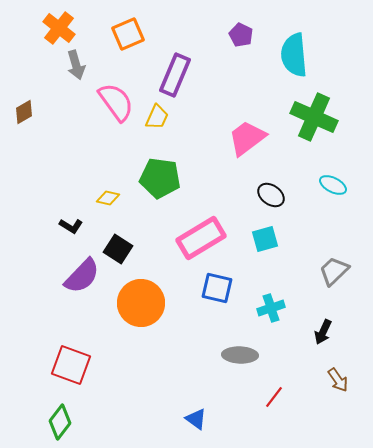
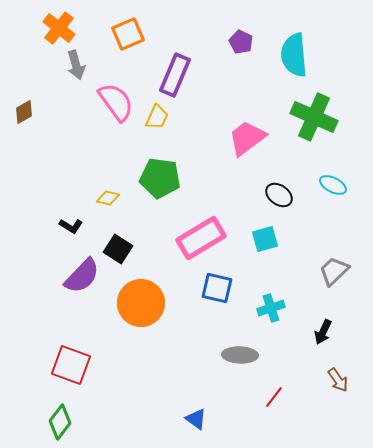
purple pentagon: moved 7 px down
black ellipse: moved 8 px right
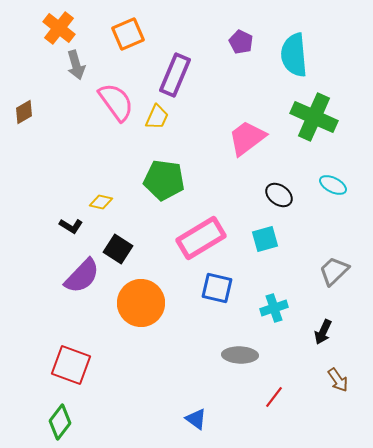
green pentagon: moved 4 px right, 2 px down
yellow diamond: moved 7 px left, 4 px down
cyan cross: moved 3 px right
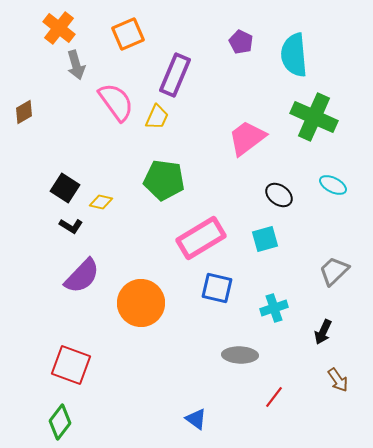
black square: moved 53 px left, 61 px up
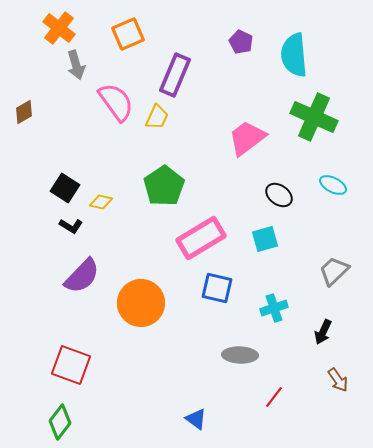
green pentagon: moved 6 px down; rotated 30 degrees clockwise
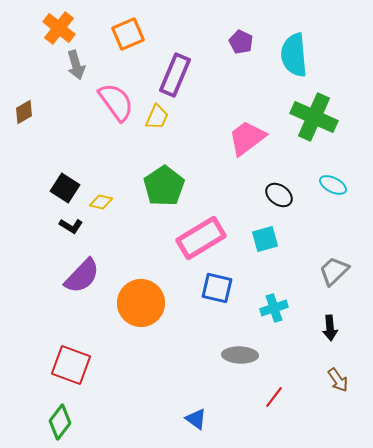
black arrow: moved 7 px right, 4 px up; rotated 30 degrees counterclockwise
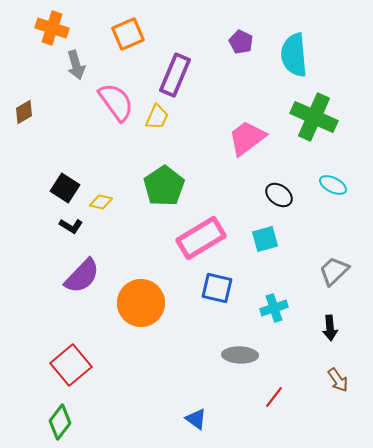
orange cross: moved 7 px left; rotated 20 degrees counterclockwise
red square: rotated 30 degrees clockwise
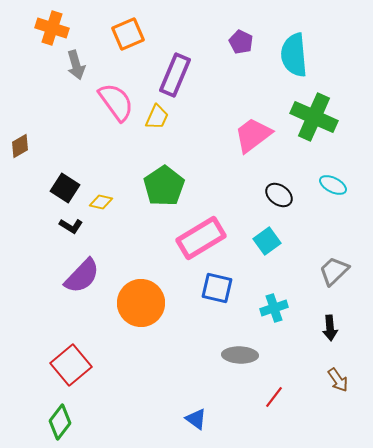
brown diamond: moved 4 px left, 34 px down
pink trapezoid: moved 6 px right, 3 px up
cyan square: moved 2 px right, 2 px down; rotated 20 degrees counterclockwise
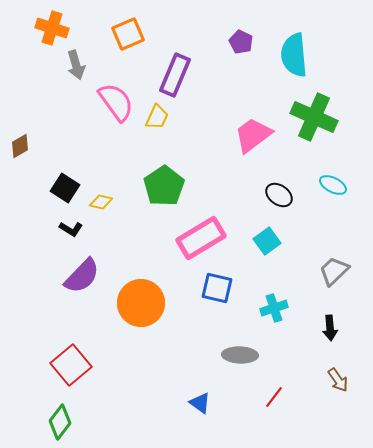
black L-shape: moved 3 px down
blue triangle: moved 4 px right, 16 px up
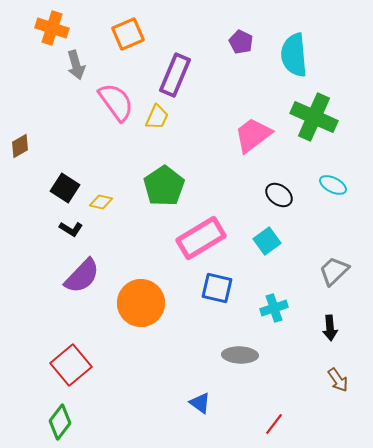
red line: moved 27 px down
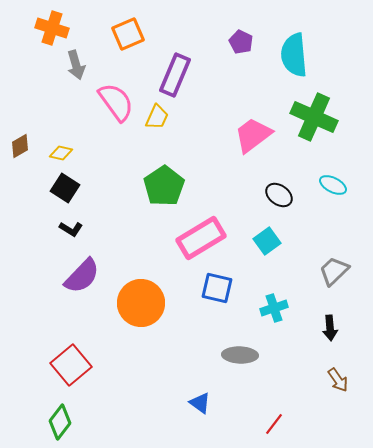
yellow diamond: moved 40 px left, 49 px up
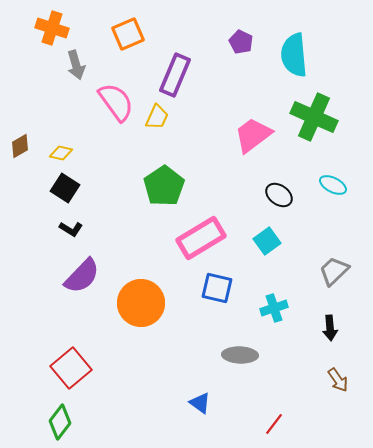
red square: moved 3 px down
